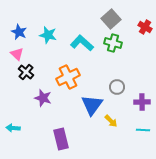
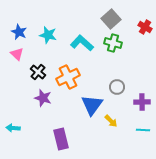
black cross: moved 12 px right
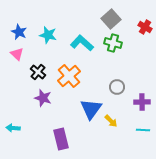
orange cross: moved 1 px right, 1 px up; rotated 15 degrees counterclockwise
blue triangle: moved 1 px left, 4 px down
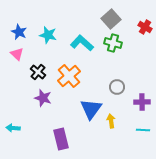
yellow arrow: rotated 144 degrees counterclockwise
